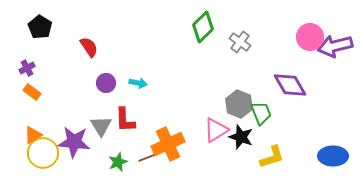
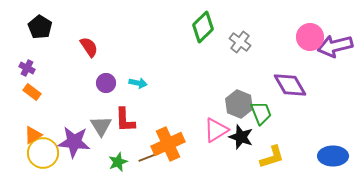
purple cross: rotated 35 degrees counterclockwise
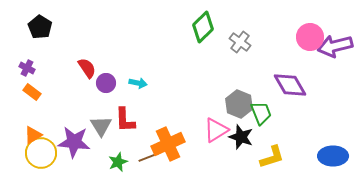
red semicircle: moved 2 px left, 21 px down
yellow circle: moved 2 px left
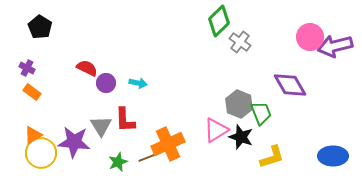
green diamond: moved 16 px right, 6 px up
red semicircle: rotated 30 degrees counterclockwise
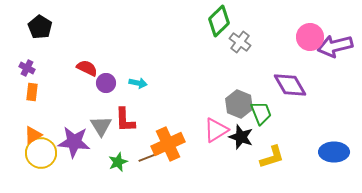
orange rectangle: rotated 60 degrees clockwise
blue ellipse: moved 1 px right, 4 px up
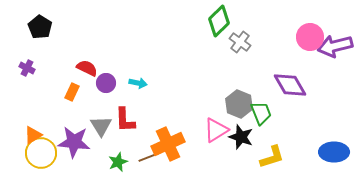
orange rectangle: moved 40 px right; rotated 18 degrees clockwise
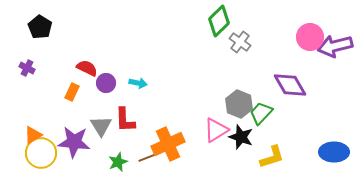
green trapezoid: rotated 115 degrees counterclockwise
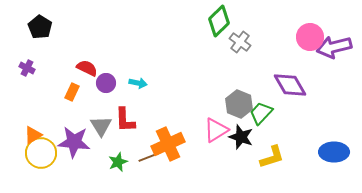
purple arrow: moved 1 px left, 1 px down
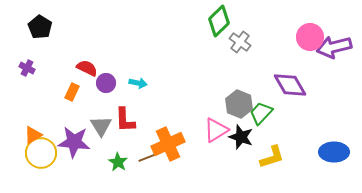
green star: rotated 18 degrees counterclockwise
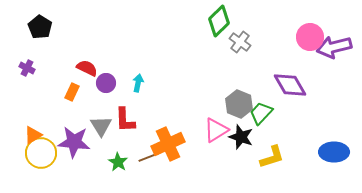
cyan arrow: rotated 90 degrees counterclockwise
